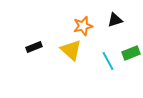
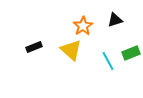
orange star: rotated 18 degrees counterclockwise
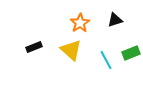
orange star: moved 3 px left, 3 px up
cyan line: moved 2 px left, 1 px up
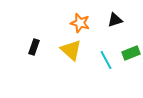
orange star: rotated 24 degrees counterclockwise
black rectangle: rotated 49 degrees counterclockwise
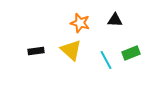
black triangle: rotated 21 degrees clockwise
black rectangle: moved 2 px right, 4 px down; rotated 63 degrees clockwise
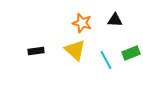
orange star: moved 2 px right
yellow triangle: moved 4 px right
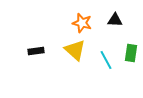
green rectangle: rotated 60 degrees counterclockwise
